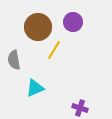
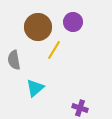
cyan triangle: rotated 18 degrees counterclockwise
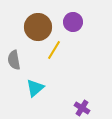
purple cross: moved 2 px right; rotated 14 degrees clockwise
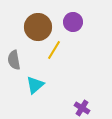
cyan triangle: moved 3 px up
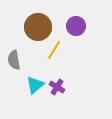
purple circle: moved 3 px right, 4 px down
purple cross: moved 25 px left, 21 px up
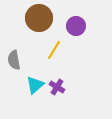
brown circle: moved 1 px right, 9 px up
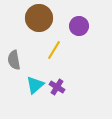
purple circle: moved 3 px right
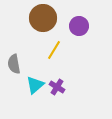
brown circle: moved 4 px right
gray semicircle: moved 4 px down
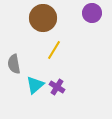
purple circle: moved 13 px right, 13 px up
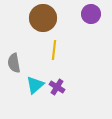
purple circle: moved 1 px left, 1 px down
yellow line: rotated 24 degrees counterclockwise
gray semicircle: moved 1 px up
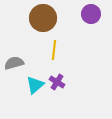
gray semicircle: rotated 84 degrees clockwise
purple cross: moved 5 px up
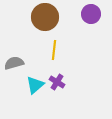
brown circle: moved 2 px right, 1 px up
